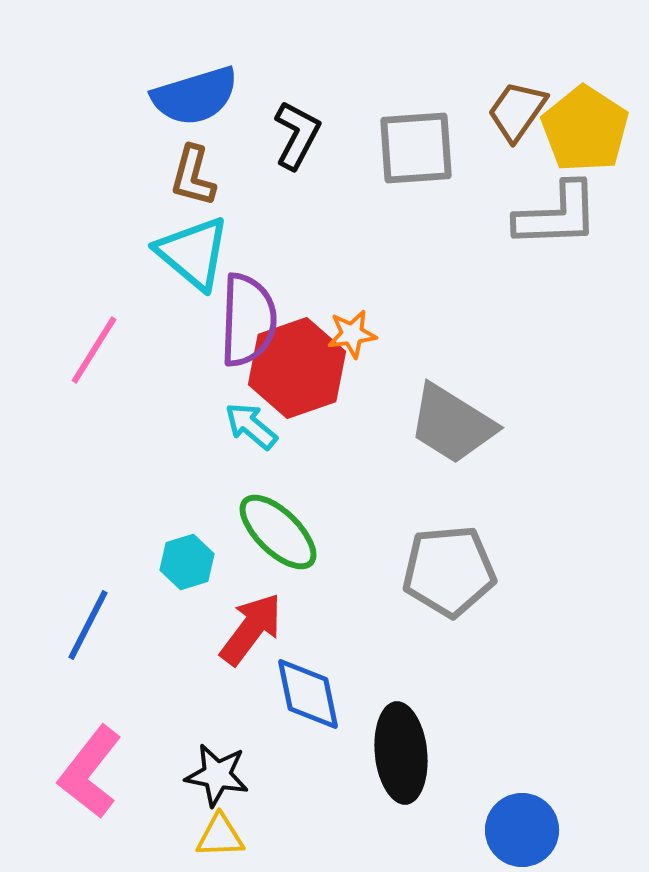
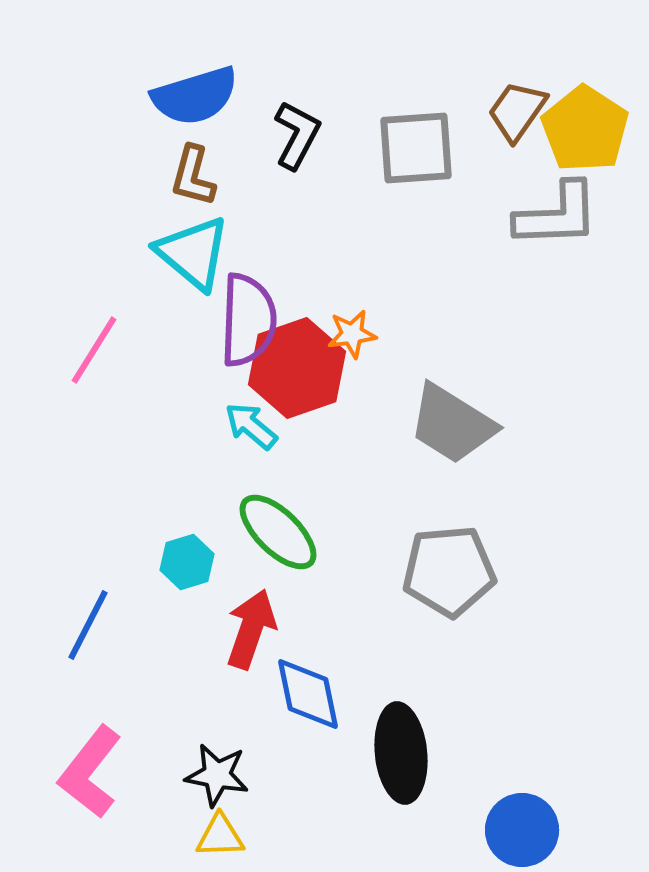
red arrow: rotated 18 degrees counterclockwise
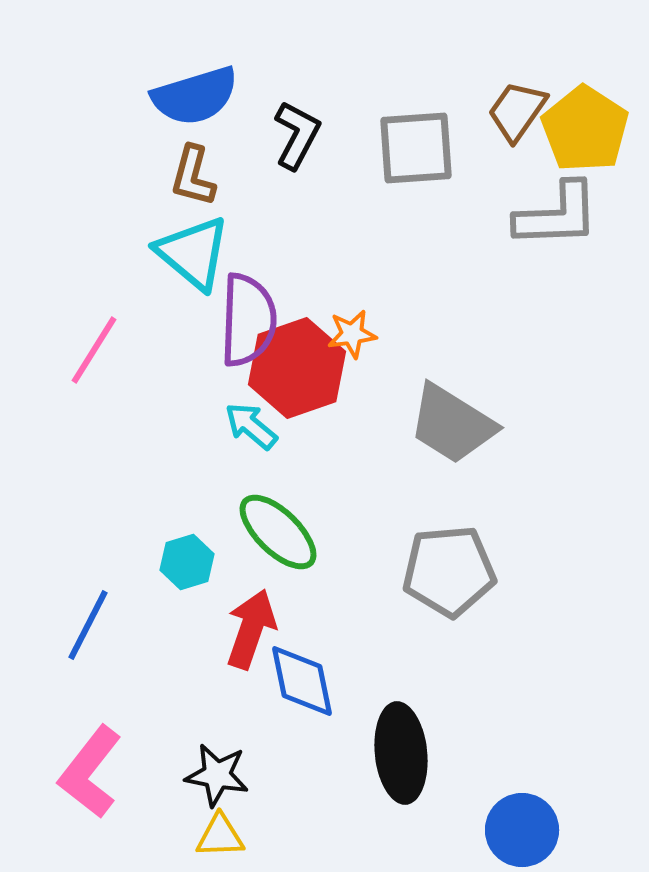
blue diamond: moved 6 px left, 13 px up
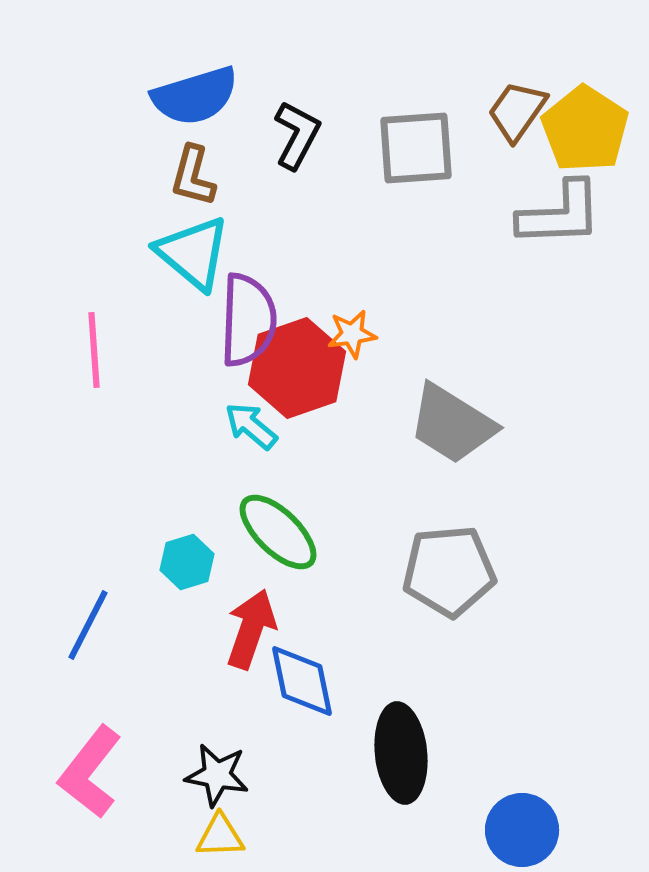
gray L-shape: moved 3 px right, 1 px up
pink line: rotated 36 degrees counterclockwise
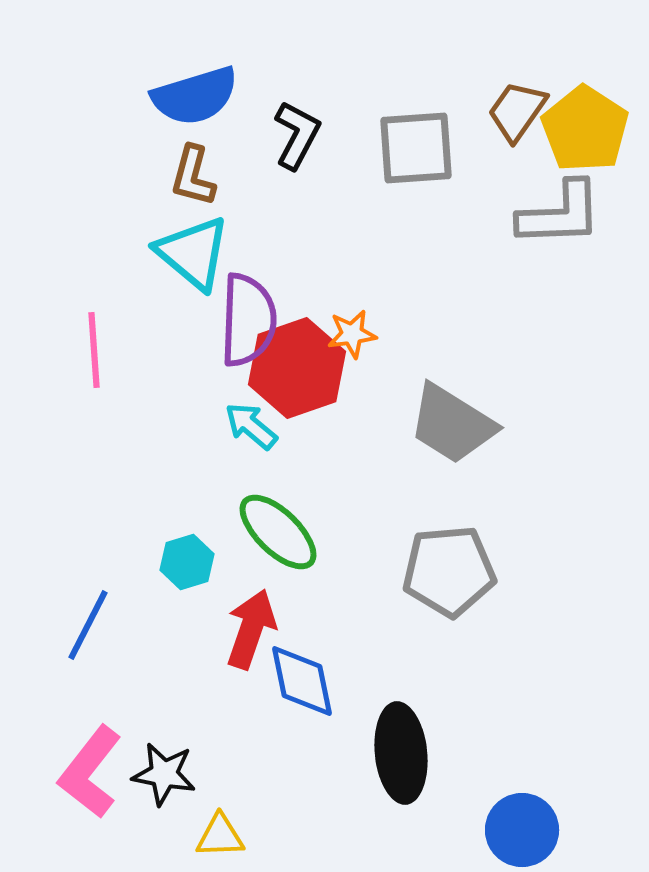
black star: moved 53 px left, 1 px up
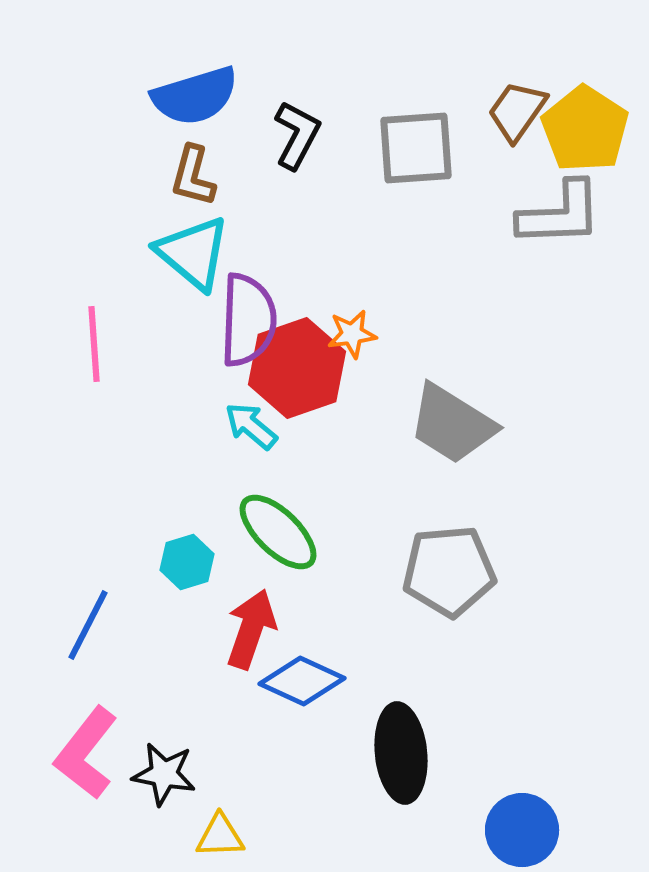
pink line: moved 6 px up
blue diamond: rotated 54 degrees counterclockwise
pink L-shape: moved 4 px left, 19 px up
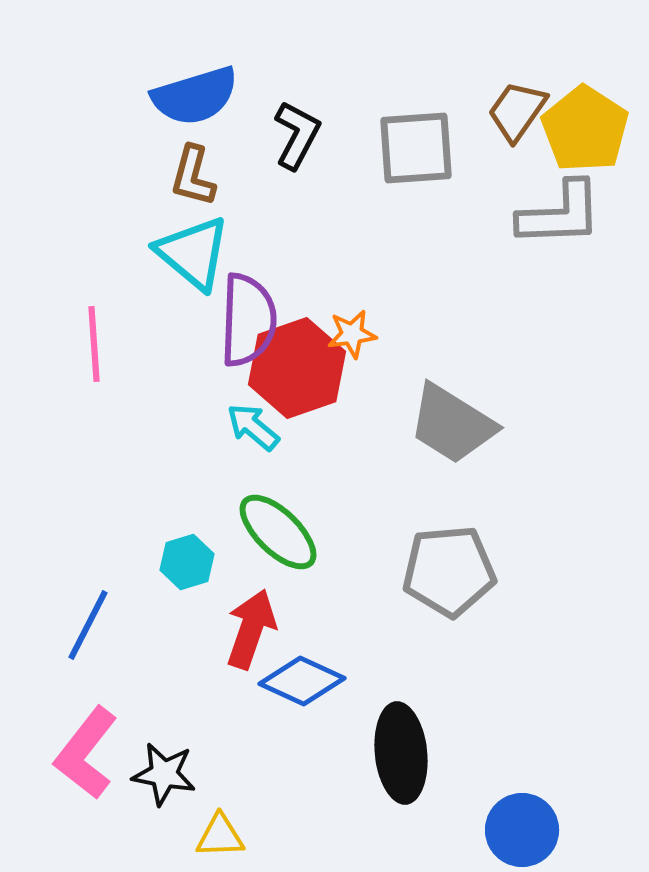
cyan arrow: moved 2 px right, 1 px down
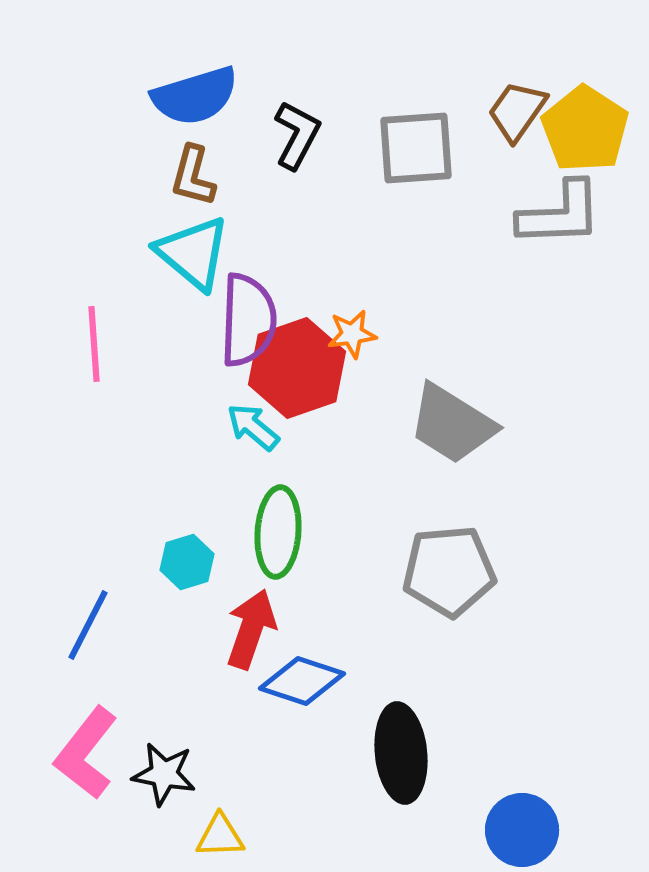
green ellipse: rotated 50 degrees clockwise
blue diamond: rotated 6 degrees counterclockwise
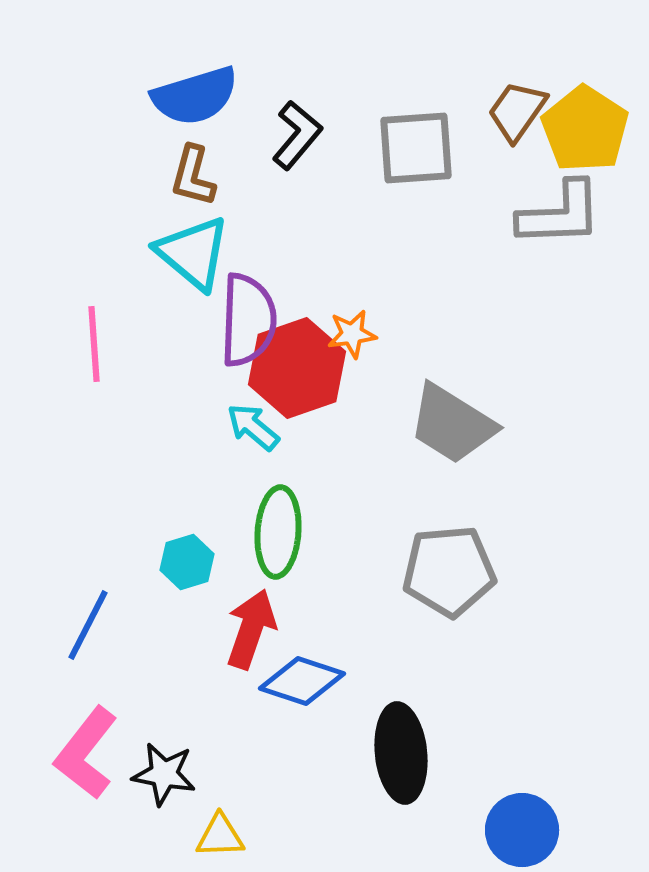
black L-shape: rotated 12 degrees clockwise
